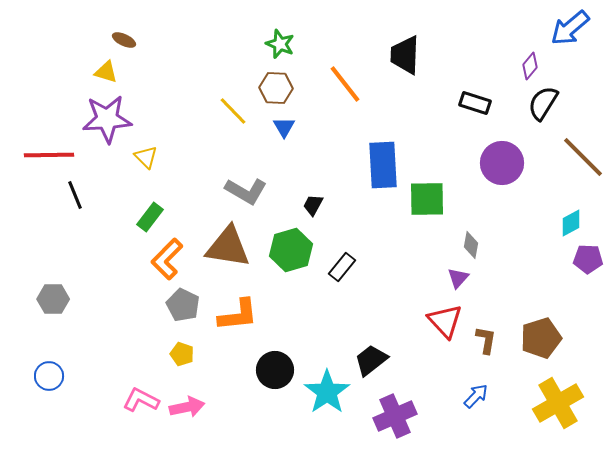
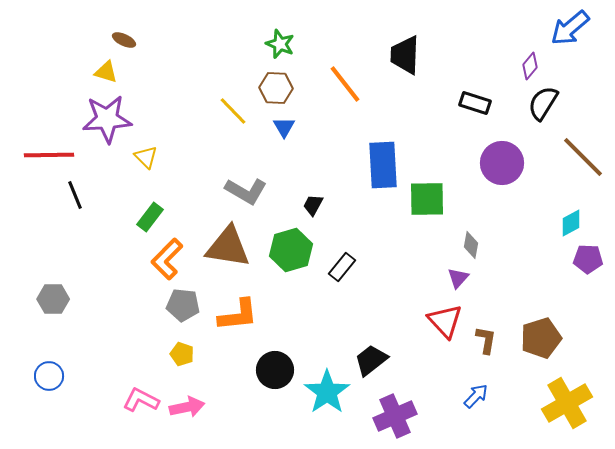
gray pentagon at (183, 305): rotated 20 degrees counterclockwise
yellow cross at (558, 403): moved 9 px right
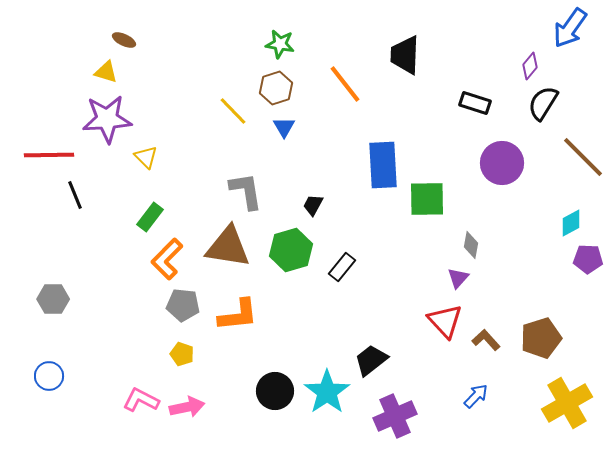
blue arrow at (570, 28): rotated 15 degrees counterclockwise
green star at (280, 44): rotated 12 degrees counterclockwise
brown hexagon at (276, 88): rotated 20 degrees counterclockwise
gray L-shape at (246, 191): rotated 129 degrees counterclockwise
brown L-shape at (486, 340): rotated 52 degrees counterclockwise
black circle at (275, 370): moved 21 px down
